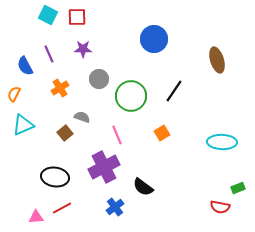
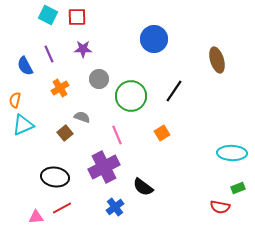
orange semicircle: moved 1 px right, 6 px down; rotated 14 degrees counterclockwise
cyan ellipse: moved 10 px right, 11 px down
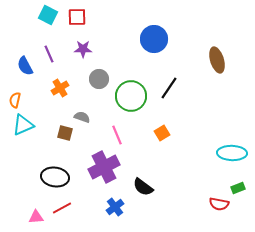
black line: moved 5 px left, 3 px up
brown square: rotated 35 degrees counterclockwise
red semicircle: moved 1 px left, 3 px up
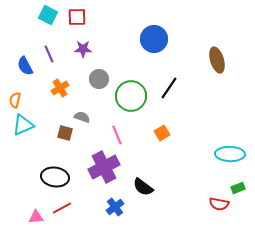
cyan ellipse: moved 2 px left, 1 px down
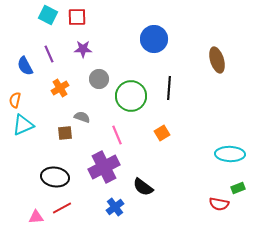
black line: rotated 30 degrees counterclockwise
brown square: rotated 21 degrees counterclockwise
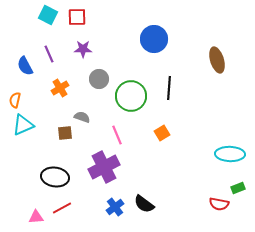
black semicircle: moved 1 px right, 17 px down
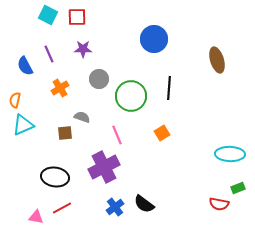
pink triangle: rotated 14 degrees clockwise
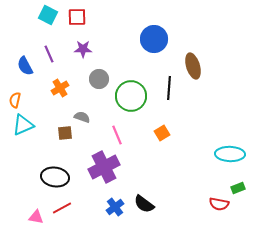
brown ellipse: moved 24 px left, 6 px down
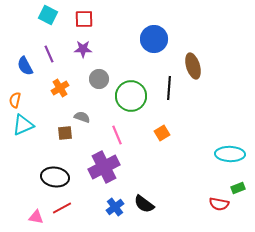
red square: moved 7 px right, 2 px down
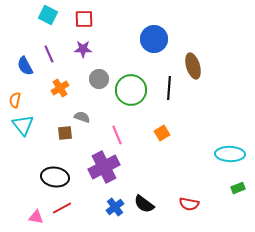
green circle: moved 6 px up
cyan triangle: rotated 45 degrees counterclockwise
red semicircle: moved 30 px left
